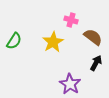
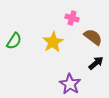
pink cross: moved 1 px right, 2 px up
black arrow: rotated 21 degrees clockwise
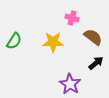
yellow star: rotated 30 degrees clockwise
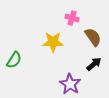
brown semicircle: rotated 18 degrees clockwise
green semicircle: moved 19 px down
black arrow: moved 2 px left, 1 px down
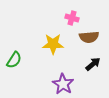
brown semicircle: moved 4 px left; rotated 120 degrees clockwise
yellow star: moved 2 px down
black arrow: moved 1 px left
purple star: moved 7 px left
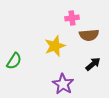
pink cross: rotated 24 degrees counterclockwise
brown semicircle: moved 2 px up
yellow star: moved 2 px right, 2 px down; rotated 20 degrees counterclockwise
green semicircle: moved 1 px down
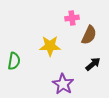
brown semicircle: rotated 60 degrees counterclockwise
yellow star: moved 5 px left; rotated 20 degrees clockwise
green semicircle: rotated 24 degrees counterclockwise
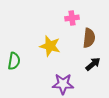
brown semicircle: moved 3 px down; rotated 18 degrees counterclockwise
yellow star: rotated 15 degrees clockwise
purple star: rotated 30 degrees counterclockwise
